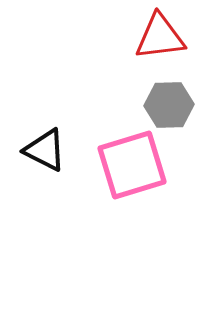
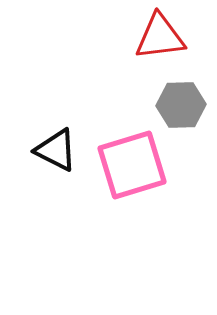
gray hexagon: moved 12 px right
black triangle: moved 11 px right
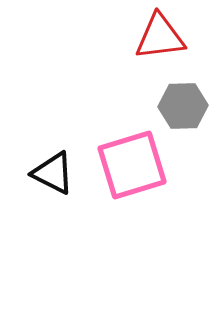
gray hexagon: moved 2 px right, 1 px down
black triangle: moved 3 px left, 23 px down
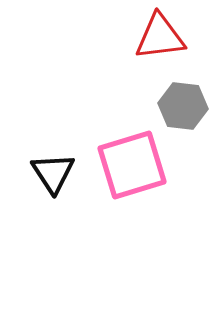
gray hexagon: rotated 9 degrees clockwise
black triangle: rotated 30 degrees clockwise
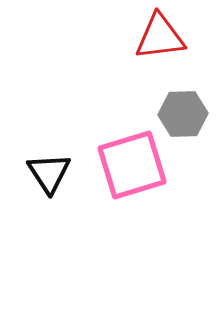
gray hexagon: moved 8 px down; rotated 9 degrees counterclockwise
black triangle: moved 4 px left
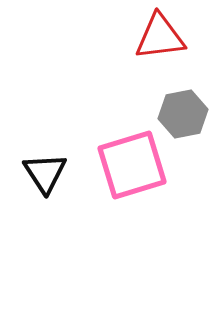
gray hexagon: rotated 9 degrees counterclockwise
black triangle: moved 4 px left
